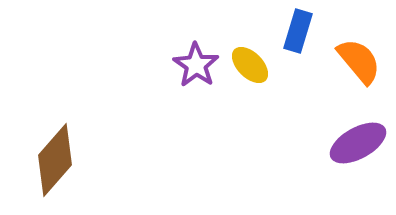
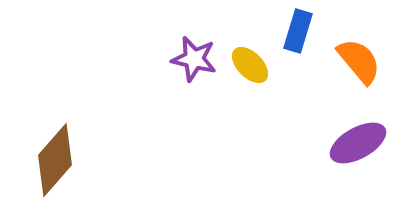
purple star: moved 2 px left, 6 px up; rotated 21 degrees counterclockwise
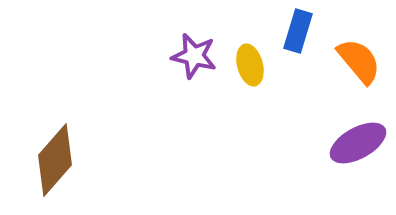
purple star: moved 3 px up
yellow ellipse: rotated 30 degrees clockwise
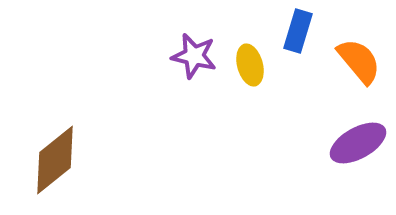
brown diamond: rotated 10 degrees clockwise
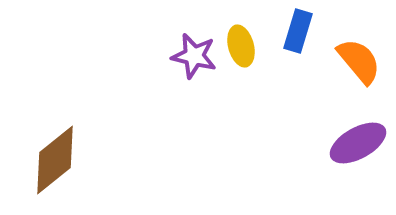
yellow ellipse: moved 9 px left, 19 px up
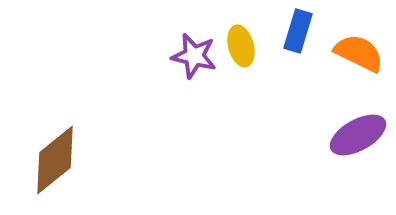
orange semicircle: moved 8 px up; rotated 24 degrees counterclockwise
purple ellipse: moved 8 px up
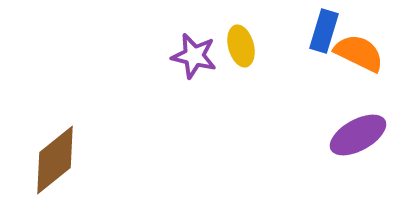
blue rectangle: moved 26 px right
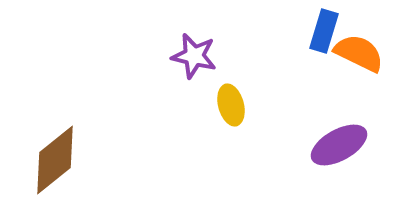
yellow ellipse: moved 10 px left, 59 px down
purple ellipse: moved 19 px left, 10 px down
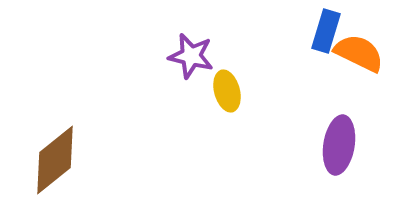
blue rectangle: moved 2 px right
purple star: moved 3 px left
yellow ellipse: moved 4 px left, 14 px up
purple ellipse: rotated 52 degrees counterclockwise
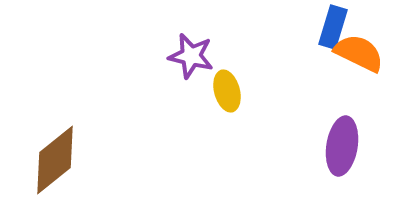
blue rectangle: moved 7 px right, 4 px up
purple ellipse: moved 3 px right, 1 px down
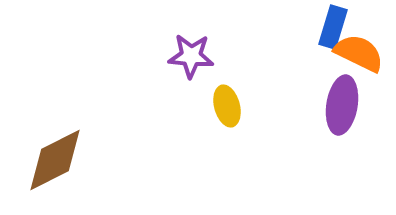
purple star: rotated 9 degrees counterclockwise
yellow ellipse: moved 15 px down
purple ellipse: moved 41 px up
brown diamond: rotated 12 degrees clockwise
